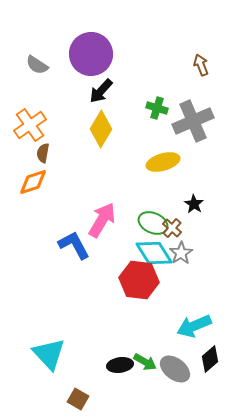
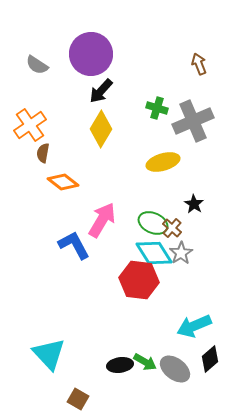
brown arrow: moved 2 px left, 1 px up
orange diamond: moved 30 px right; rotated 56 degrees clockwise
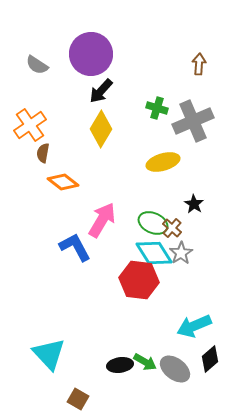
brown arrow: rotated 25 degrees clockwise
blue L-shape: moved 1 px right, 2 px down
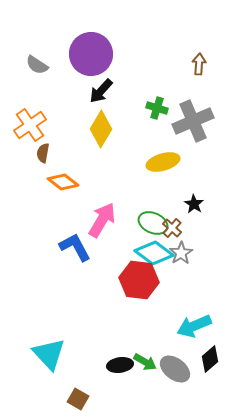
cyan diamond: rotated 21 degrees counterclockwise
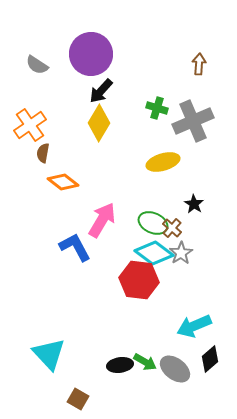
yellow diamond: moved 2 px left, 6 px up
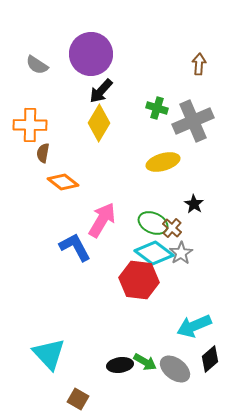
orange cross: rotated 36 degrees clockwise
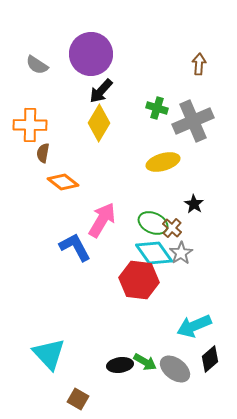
cyan diamond: rotated 18 degrees clockwise
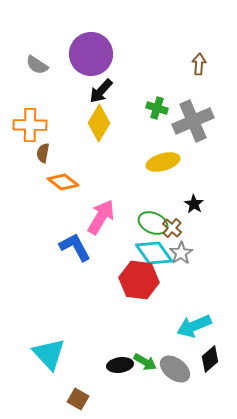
pink arrow: moved 1 px left, 3 px up
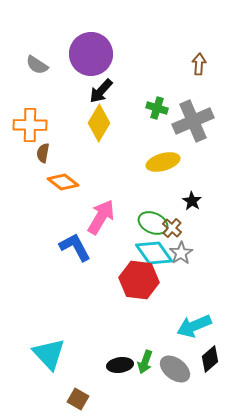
black star: moved 2 px left, 3 px up
green arrow: rotated 80 degrees clockwise
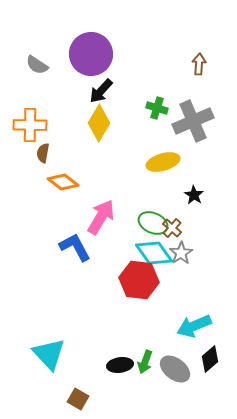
black star: moved 2 px right, 6 px up
